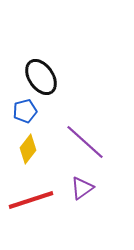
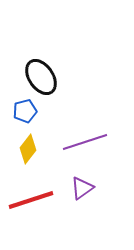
purple line: rotated 60 degrees counterclockwise
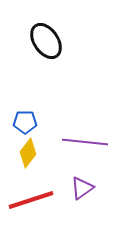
black ellipse: moved 5 px right, 36 px up
blue pentagon: moved 11 px down; rotated 15 degrees clockwise
purple line: rotated 24 degrees clockwise
yellow diamond: moved 4 px down
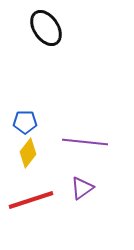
black ellipse: moved 13 px up
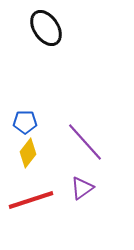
purple line: rotated 42 degrees clockwise
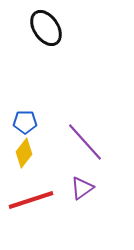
yellow diamond: moved 4 px left
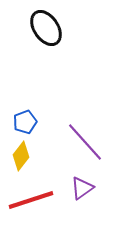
blue pentagon: rotated 20 degrees counterclockwise
yellow diamond: moved 3 px left, 3 px down
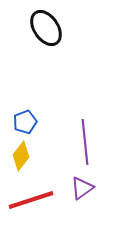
purple line: rotated 36 degrees clockwise
